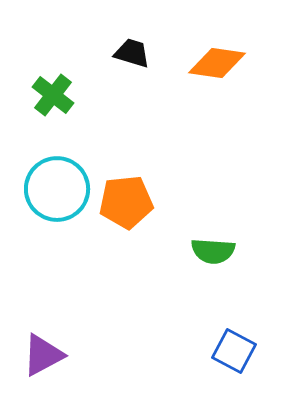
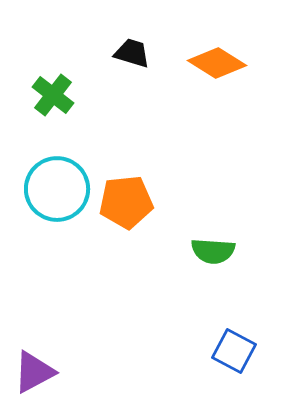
orange diamond: rotated 24 degrees clockwise
purple triangle: moved 9 px left, 17 px down
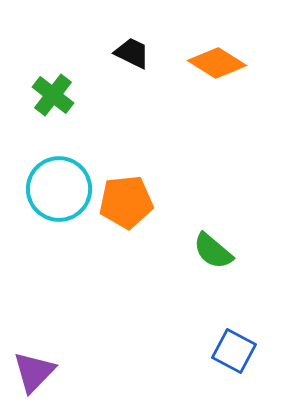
black trapezoid: rotated 9 degrees clockwise
cyan circle: moved 2 px right
green semicircle: rotated 36 degrees clockwise
purple triangle: rotated 18 degrees counterclockwise
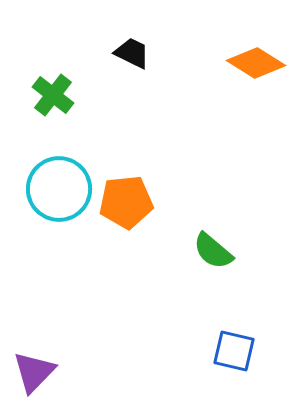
orange diamond: moved 39 px right
blue square: rotated 15 degrees counterclockwise
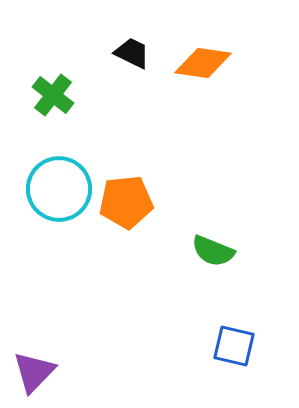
orange diamond: moved 53 px left; rotated 24 degrees counterclockwise
green semicircle: rotated 18 degrees counterclockwise
blue square: moved 5 px up
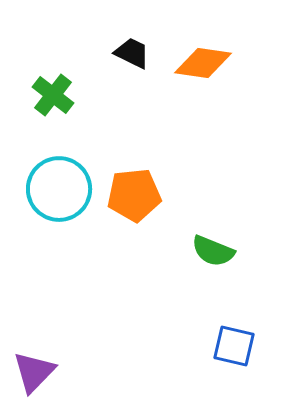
orange pentagon: moved 8 px right, 7 px up
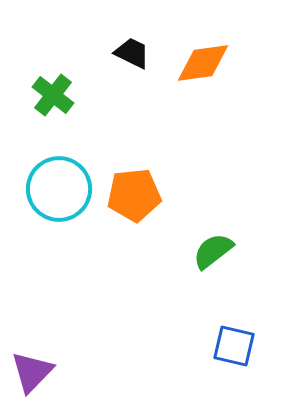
orange diamond: rotated 16 degrees counterclockwise
green semicircle: rotated 120 degrees clockwise
purple triangle: moved 2 px left
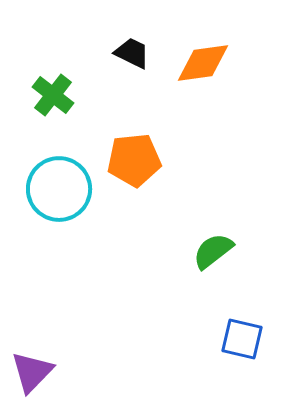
orange pentagon: moved 35 px up
blue square: moved 8 px right, 7 px up
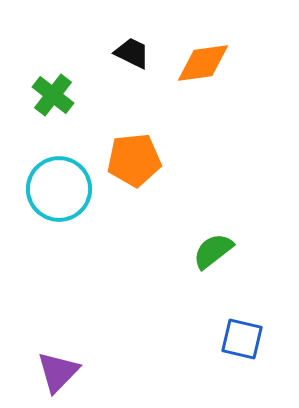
purple triangle: moved 26 px right
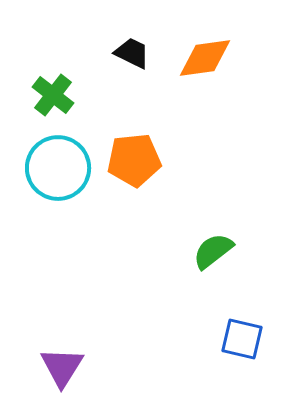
orange diamond: moved 2 px right, 5 px up
cyan circle: moved 1 px left, 21 px up
purple triangle: moved 4 px right, 5 px up; rotated 12 degrees counterclockwise
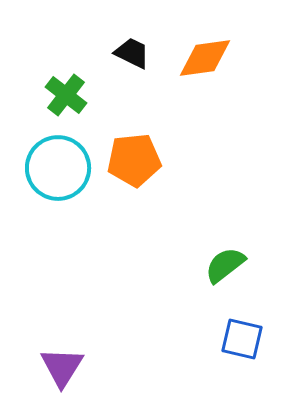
green cross: moved 13 px right
green semicircle: moved 12 px right, 14 px down
